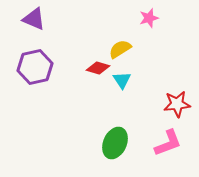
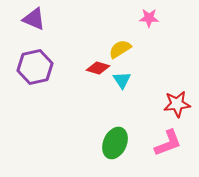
pink star: rotated 18 degrees clockwise
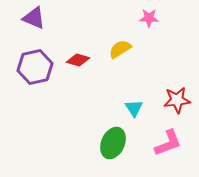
purple triangle: moved 1 px up
red diamond: moved 20 px left, 8 px up
cyan triangle: moved 12 px right, 28 px down
red star: moved 4 px up
green ellipse: moved 2 px left
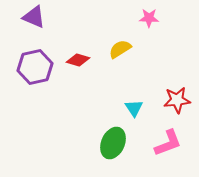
purple triangle: moved 1 px up
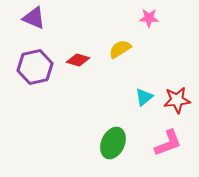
purple triangle: moved 1 px down
cyan triangle: moved 10 px right, 11 px up; rotated 24 degrees clockwise
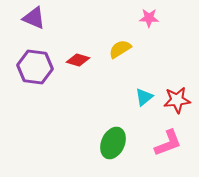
purple hexagon: rotated 20 degrees clockwise
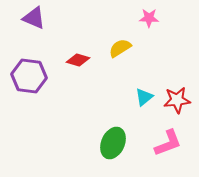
yellow semicircle: moved 1 px up
purple hexagon: moved 6 px left, 9 px down
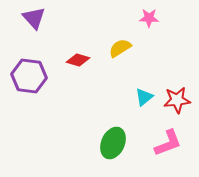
purple triangle: rotated 25 degrees clockwise
